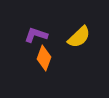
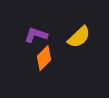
orange diamond: rotated 25 degrees clockwise
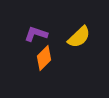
purple L-shape: moved 1 px up
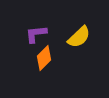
purple L-shape: rotated 25 degrees counterclockwise
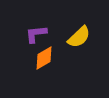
orange diamond: rotated 15 degrees clockwise
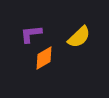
purple L-shape: moved 5 px left
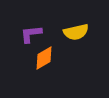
yellow semicircle: moved 3 px left, 5 px up; rotated 30 degrees clockwise
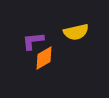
purple L-shape: moved 2 px right, 7 px down
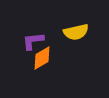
orange diamond: moved 2 px left
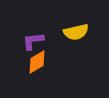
orange diamond: moved 5 px left, 4 px down
